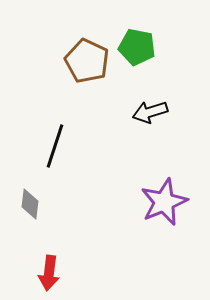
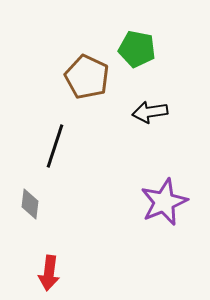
green pentagon: moved 2 px down
brown pentagon: moved 16 px down
black arrow: rotated 8 degrees clockwise
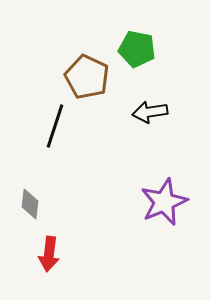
black line: moved 20 px up
red arrow: moved 19 px up
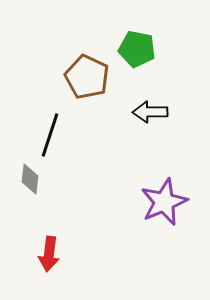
black arrow: rotated 8 degrees clockwise
black line: moved 5 px left, 9 px down
gray diamond: moved 25 px up
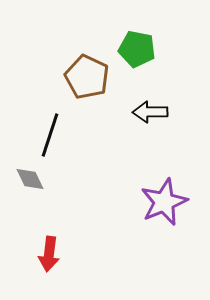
gray diamond: rotated 32 degrees counterclockwise
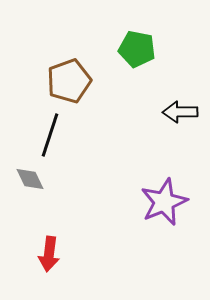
brown pentagon: moved 18 px left, 4 px down; rotated 27 degrees clockwise
black arrow: moved 30 px right
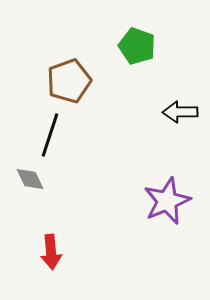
green pentagon: moved 3 px up; rotated 9 degrees clockwise
purple star: moved 3 px right, 1 px up
red arrow: moved 2 px right, 2 px up; rotated 12 degrees counterclockwise
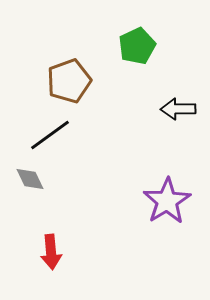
green pentagon: rotated 27 degrees clockwise
black arrow: moved 2 px left, 3 px up
black line: rotated 36 degrees clockwise
purple star: rotated 9 degrees counterclockwise
